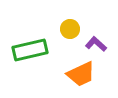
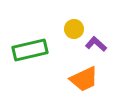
yellow circle: moved 4 px right
orange trapezoid: moved 3 px right, 5 px down
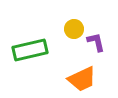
purple L-shape: moved 2 px up; rotated 35 degrees clockwise
orange trapezoid: moved 2 px left
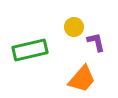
yellow circle: moved 2 px up
orange trapezoid: rotated 24 degrees counterclockwise
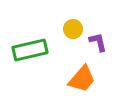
yellow circle: moved 1 px left, 2 px down
purple L-shape: moved 2 px right
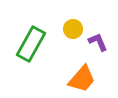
purple L-shape: rotated 10 degrees counterclockwise
green rectangle: moved 1 px right, 6 px up; rotated 48 degrees counterclockwise
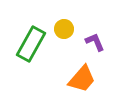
yellow circle: moved 9 px left
purple L-shape: moved 3 px left
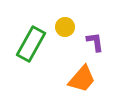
yellow circle: moved 1 px right, 2 px up
purple L-shape: rotated 15 degrees clockwise
